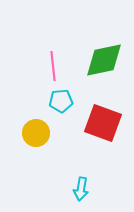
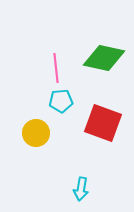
green diamond: moved 2 px up; rotated 24 degrees clockwise
pink line: moved 3 px right, 2 px down
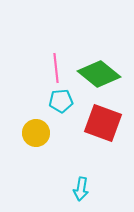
green diamond: moved 5 px left, 16 px down; rotated 27 degrees clockwise
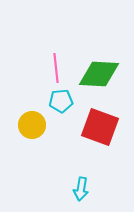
green diamond: rotated 36 degrees counterclockwise
red square: moved 3 px left, 4 px down
yellow circle: moved 4 px left, 8 px up
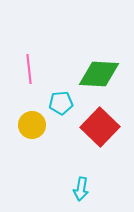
pink line: moved 27 px left, 1 px down
cyan pentagon: moved 2 px down
red square: rotated 24 degrees clockwise
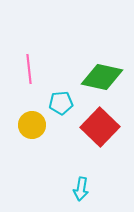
green diamond: moved 3 px right, 3 px down; rotated 9 degrees clockwise
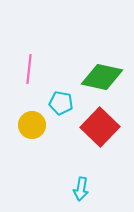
pink line: rotated 12 degrees clockwise
cyan pentagon: rotated 15 degrees clockwise
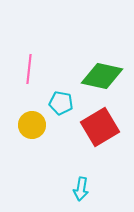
green diamond: moved 1 px up
red square: rotated 15 degrees clockwise
